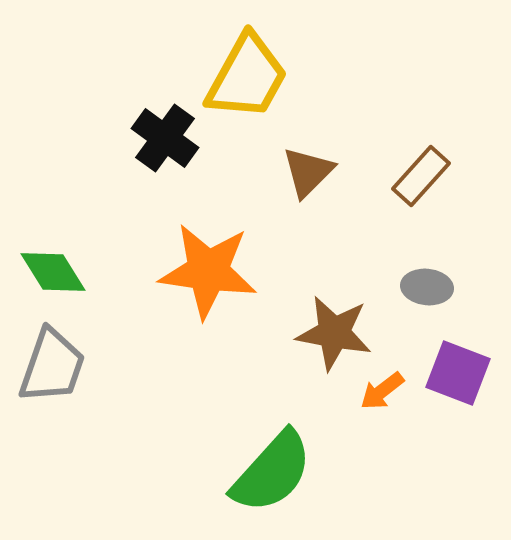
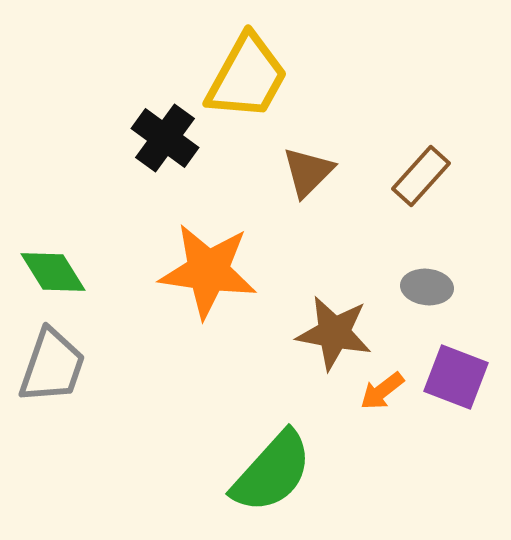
purple square: moved 2 px left, 4 px down
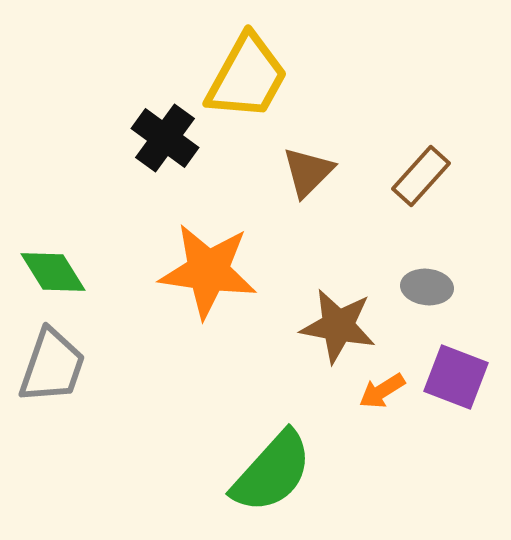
brown star: moved 4 px right, 7 px up
orange arrow: rotated 6 degrees clockwise
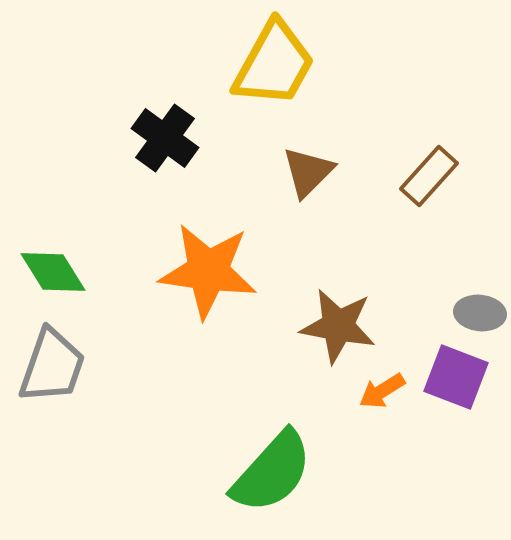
yellow trapezoid: moved 27 px right, 13 px up
brown rectangle: moved 8 px right
gray ellipse: moved 53 px right, 26 px down
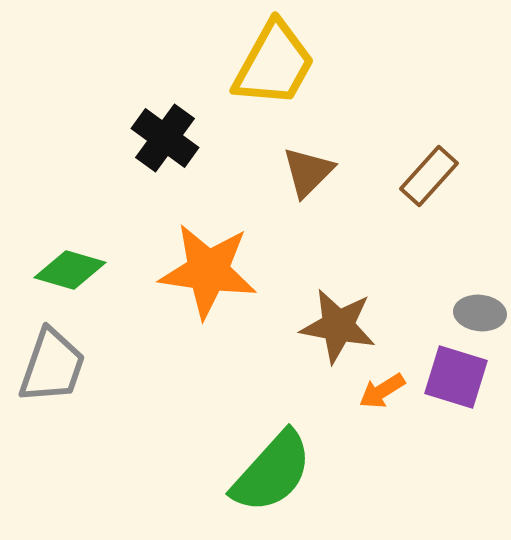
green diamond: moved 17 px right, 2 px up; rotated 42 degrees counterclockwise
purple square: rotated 4 degrees counterclockwise
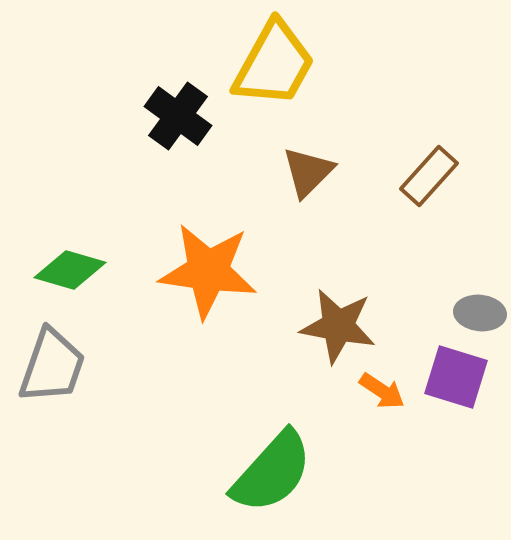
black cross: moved 13 px right, 22 px up
orange arrow: rotated 114 degrees counterclockwise
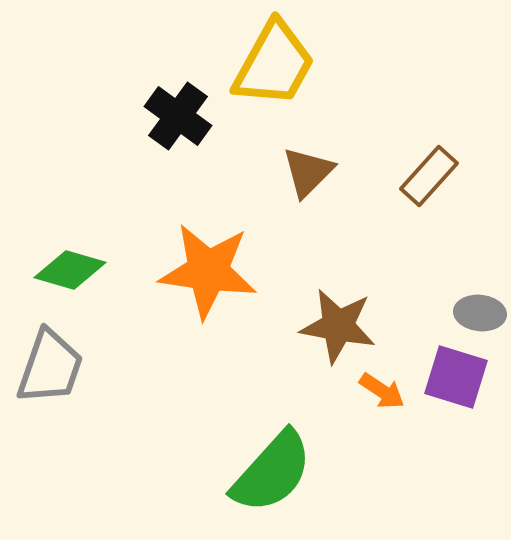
gray trapezoid: moved 2 px left, 1 px down
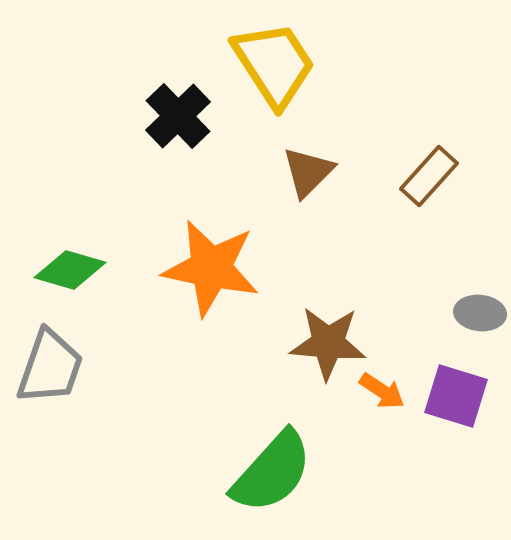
yellow trapezoid: rotated 62 degrees counterclockwise
black cross: rotated 10 degrees clockwise
orange star: moved 3 px right, 3 px up; rotated 4 degrees clockwise
brown star: moved 10 px left, 17 px down; rotated 6 degrees counterclockwise
purple square: moved 19 px down
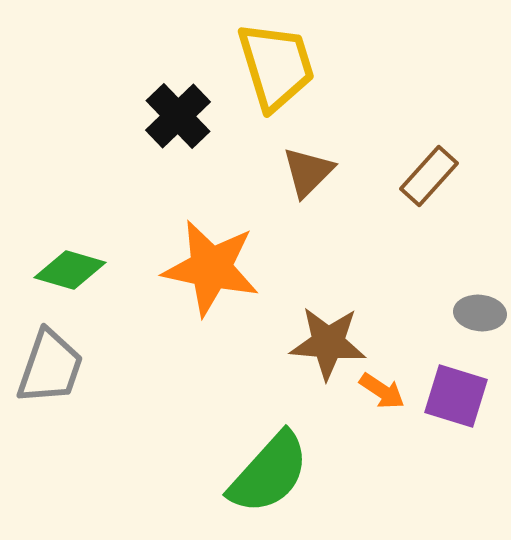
yellow trapezoid: moved 2 px right, 2 px down; rotated 16 degrees clockwise
green semicircle: moved 3 px left, 1 px down
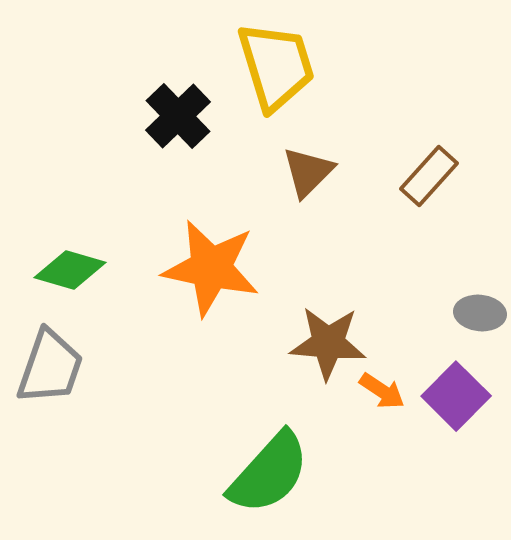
purple square: rotated 28 degrees clockwise
